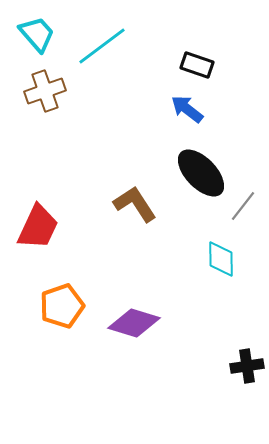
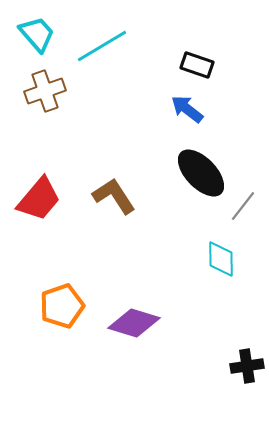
cyan line: rotated 6 degrees clockwise
brown L-shape: moved 21 px left, 8 px up
red trapezoid: moved 1 px right, 28 px up; rotated 15 degrees clockwise
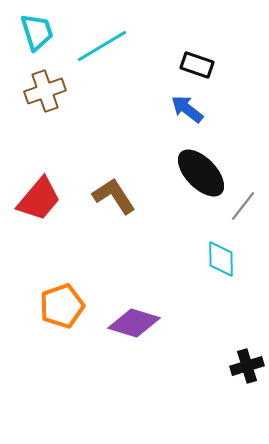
cyan trapezoid: moved 2 px up; rotated 24 degrees clockwise
black cross: rotated 8 degrees counterclockwise
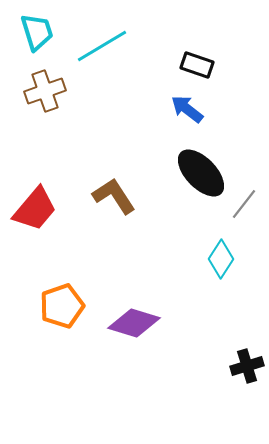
red trapezoid: moved 4 px left, 10 px down
gray line: moved 1 px right, 2 px up
cyan diamond: rotated 33 degrees clockwise
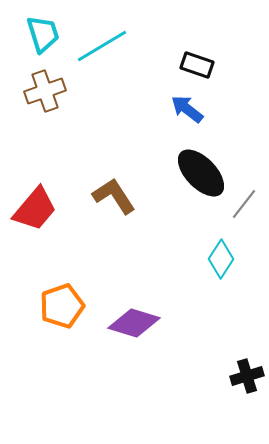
cyan trapezoid: moved 6 px right, 2 px down
black cross: moved 10 px down
